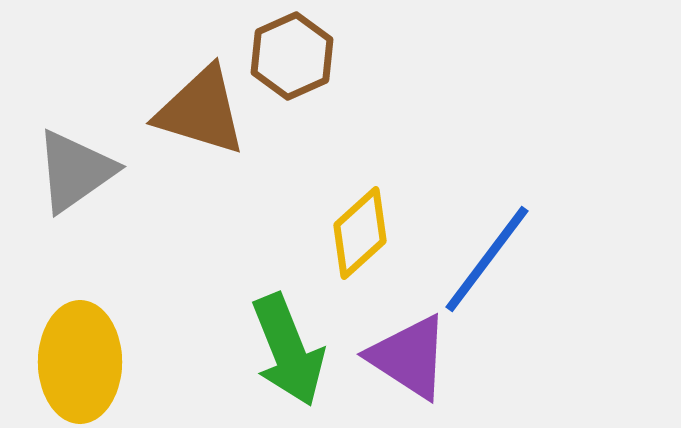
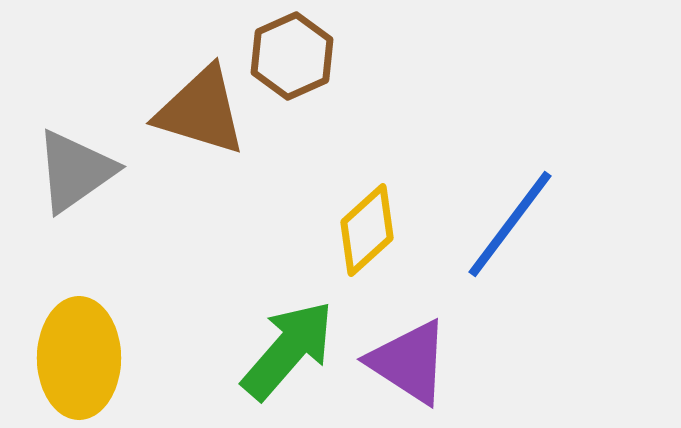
yellow diamond: moved 7 px right, 3 px up
blue line: moved 23 px right, 35 px up
green arrow: rotated 117 degrees counterclockwise
purple triangle: moved 5 px down
yellow ellipse: moved 1 px left, 4 px up
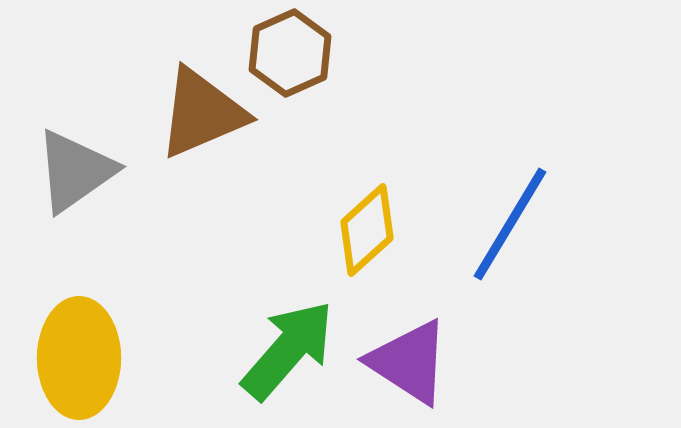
brown hexagon: moved 2 px left, 3 px up
brown triangle: moved 1 px right, 2 px down; rotated 40 degrees counterclockwise
blue line: rotated 6 degrees counterclockwise
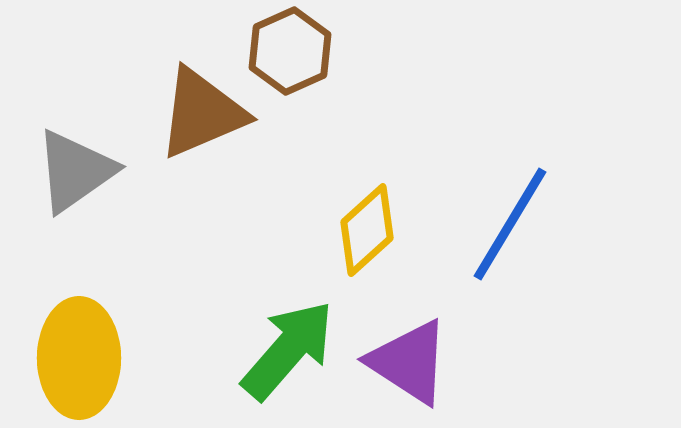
brown hexagon: moved 2 px up
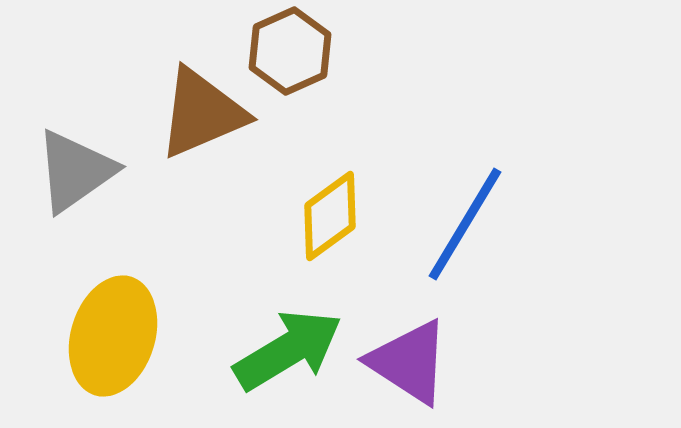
blue line: moved 45 px left
yellow diamond: moved 37 px left, 14 px up; rotated 6 degrees clockwise
green arrow: rotated 18 degrees clockwise
yellow ellipse: moved 34 px right, 22 px up; rotated 17 degrees clockwise
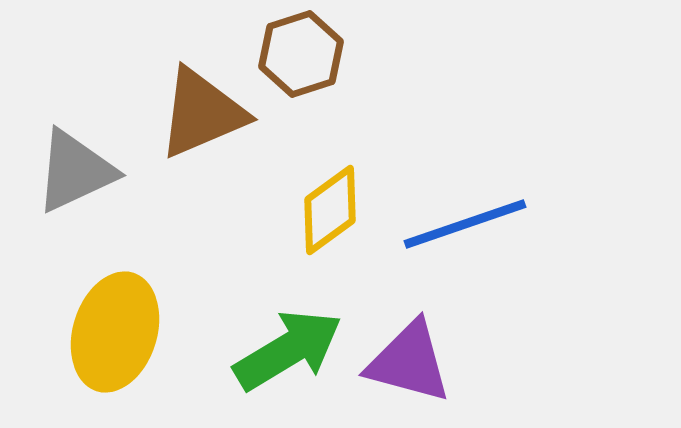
brown hexagon: moved 11 px right, 3 px down; rotated 6 degrees clockwise
gray triangle: rotated 10 degrees clockwise
yellow diamond: moved 6 px up
blue line: rotated 40 degrees clockwise
yellow ellipse: moved 2 px right, 4 px up
purple triangle: rotated 18 degrees counterclockwise
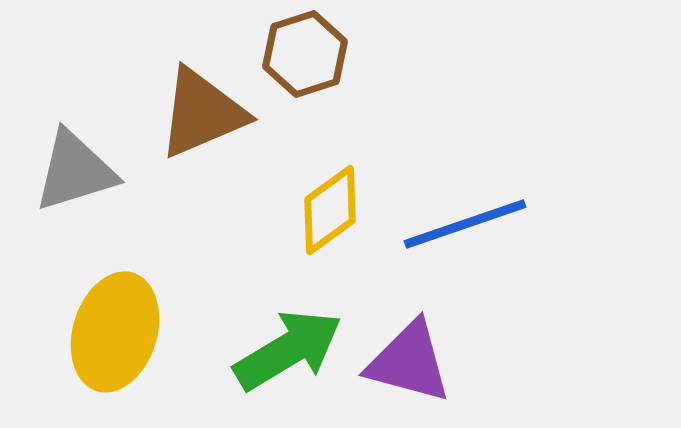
brown hexagon: moved 4 px right
gray triangle: rotated 8 degrees clockwise
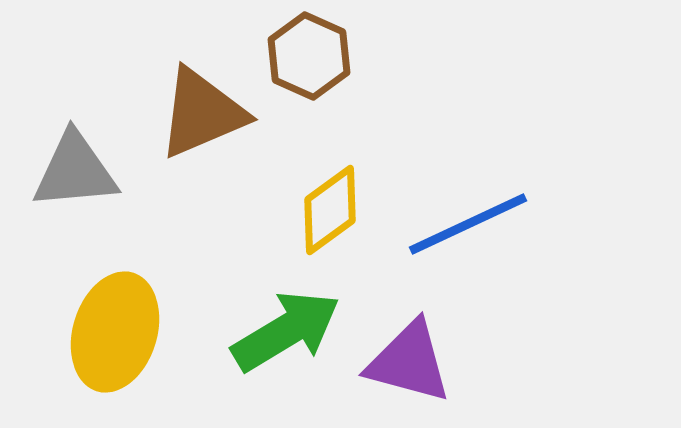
brown hexagon: moved 4 px right, 2 px down; rotated 18 degrees counterclockwise
gray triangle: rotated 12 degrees clockwise
blue line: moved 3 px right; rotated 6 degrees counterclockwise
green arrow: moved 2 px left, 19 px up
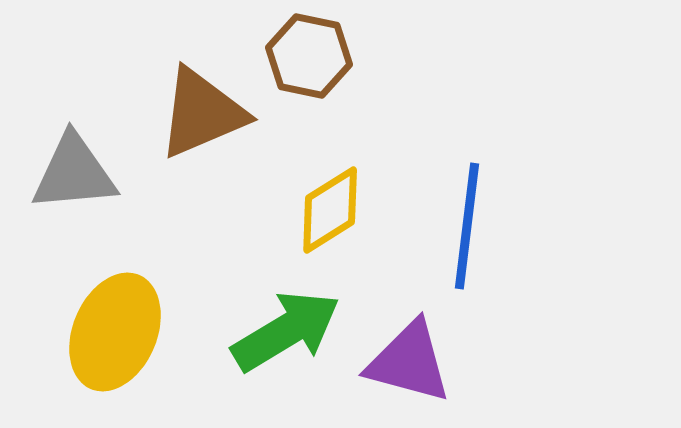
brown hexagon: rotated 12 degrees counterclockwise
gray triangle: moved 1 px left, 2 px down
yellow diamond: rotated 4 degrees clockwise
blue line: moved 1 px left, 2 px down; rotated 58 degrees counterclockwise
yellow ellipse: rotated 6 degrees clockwise
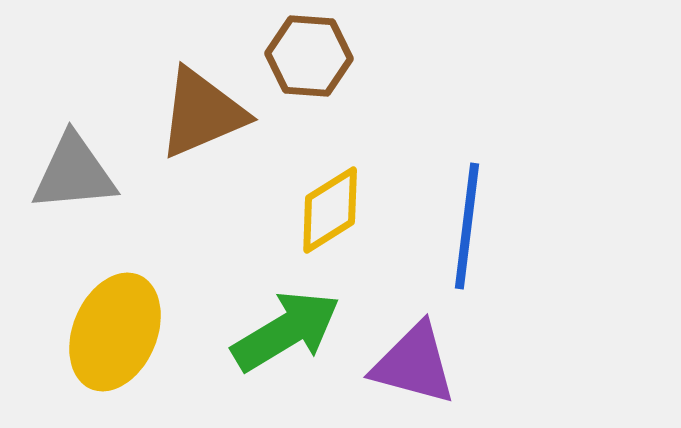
brown hexagon: rotated 8 degrees counterclockwise
purple triangle: moved 5 px right, 2 px down
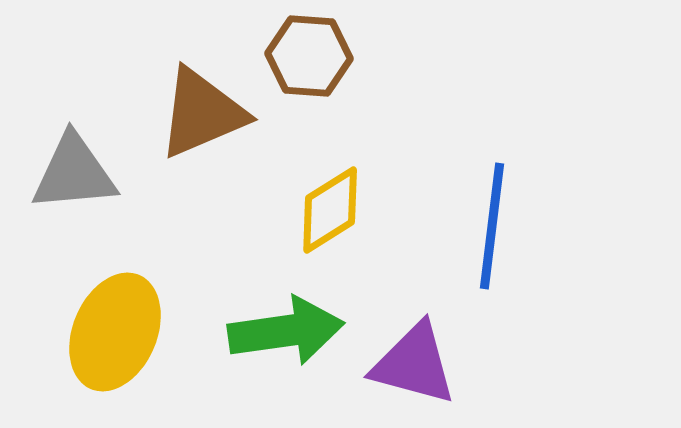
blue line: moved 25 px right
green arrow: rotated 23 degrees clockwise
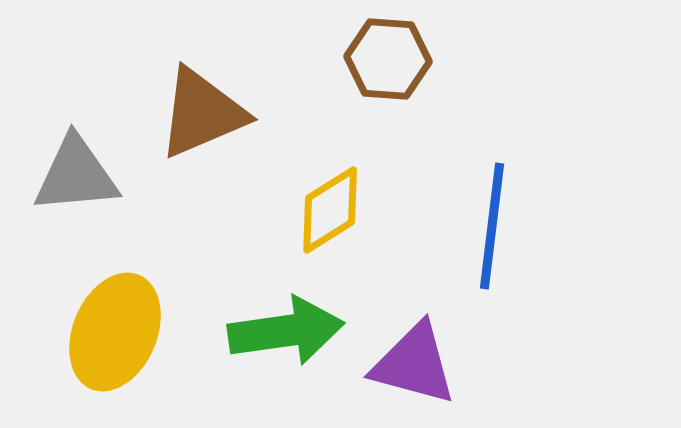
brown hexagon: moved 79 px right, 3 px down
gray triangle: moved 2 px right, 2 px down
